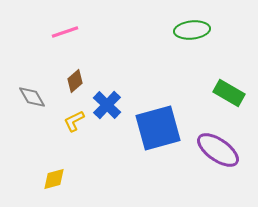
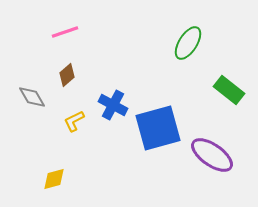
green ellipse: moved 4 px left, 13 px down; rotated 52 degrees counterclockwise
brown diamond: moved 8 px left, 6 px up
green rectangle: moved 3 px up; rotated 8 degrees clockwise
blue cross: moved 6 px right; rotated 16 degrees counterclockwise
purple ellipse: moved 6 px left, 5 px down
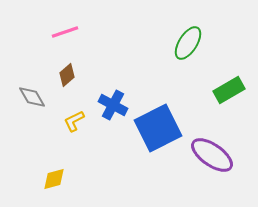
green rectangle: rotated 68 degrees counterclockwise
blue square: rotated 12 degrees counterclockwise
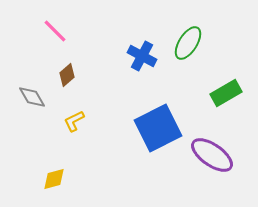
pink line: moved 10 px left, 1 px up; rotated 64 degrees clockwise
green rectangle: moved 3 px left, 3 px down
blue cross: moved 29 px right, 49 px up
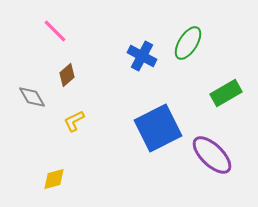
purple ellipse: rotated 9 degrees clockwise
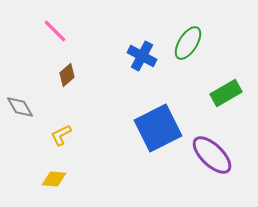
gray diamond: moved 12 px left, 10 px down
yellow L-shape: moved 13 px left, 14 px down
yellow diamond: rotated 20 degrees clockwise
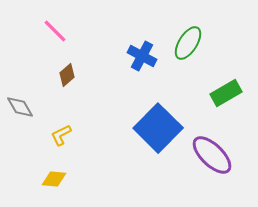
blue square: rotated 18 degrees counterclockwise
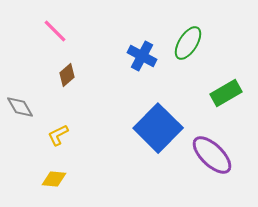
yellow L-shape: moved 3 px left
